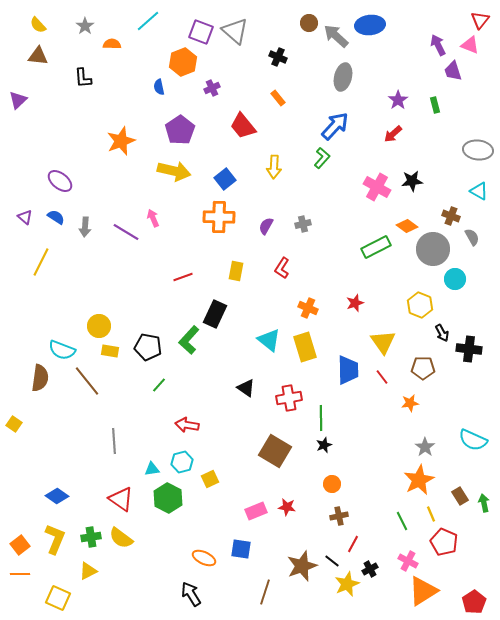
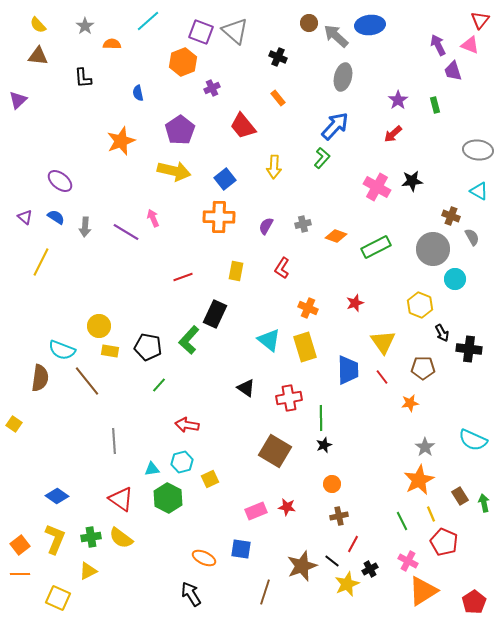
blue semicircle at (159, 87): moved 21 px left, 6 px down
orange diamond at (407, 226): moved 71 px left, 10 px down; rotated 15 degrees counterclockwise
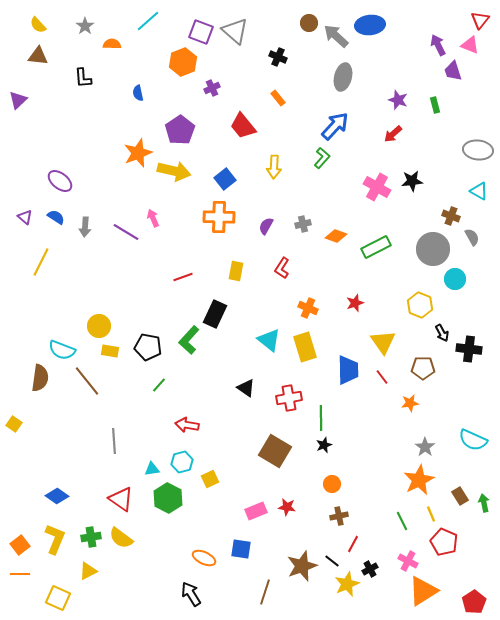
purple star at (398, 100): rotated 18 degrees counterclockwise
orange star at (121, 141): moved 17 px right, 12 px down
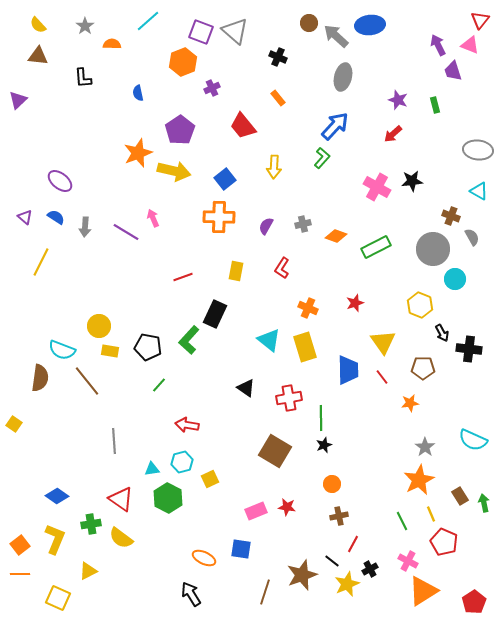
green cross at (91, 537): moved 13 px up
brown star at (302, 566): moved 9 px down
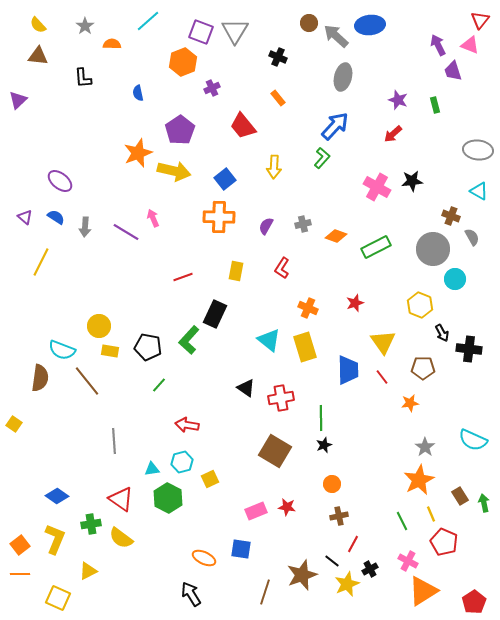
gray triangle at (235, 31): rotated 20 degrees clockwise
red cross at (289, 398): moved 8 px left
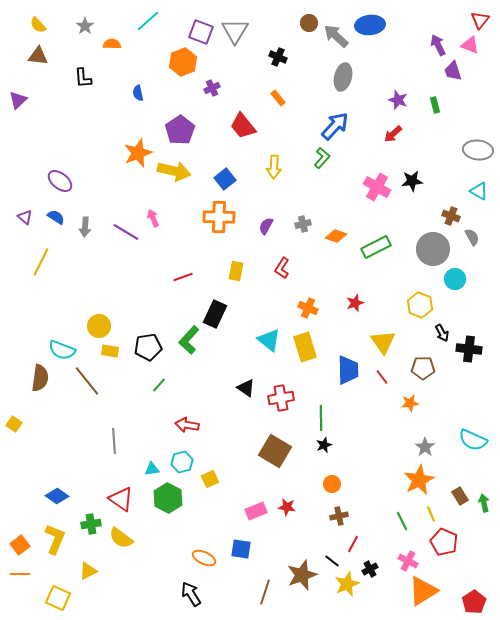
black pentagon at (148, 347): rotated 20 degrees counterclockwise
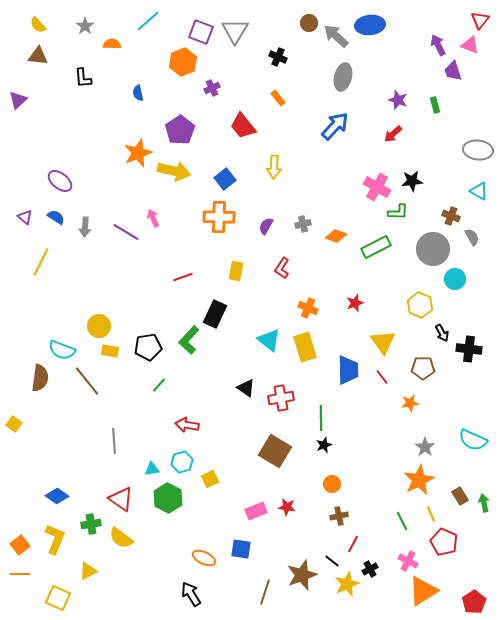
green L-shape at (322, 158): moved 76 px right, 54 px down; rotated 50 degrees clockwise
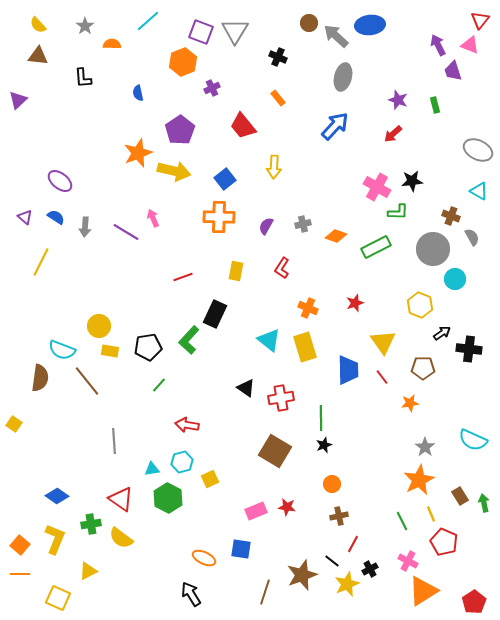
gray ellipse at (478, 150): rotated 20 degrees clockwise
black arrow at (442, 333): rotated 96 degrees counterclockwise
orange square at (20, 545): rotated 12 degrees counterclockwise
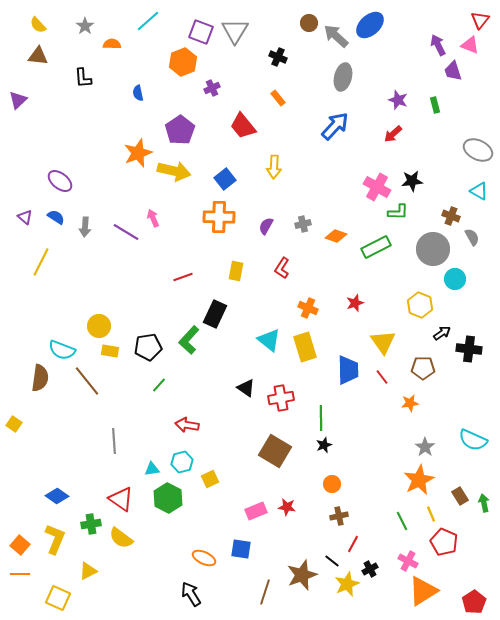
blue ellipse at (370, 25): rotated 36 degrees counterclockwise
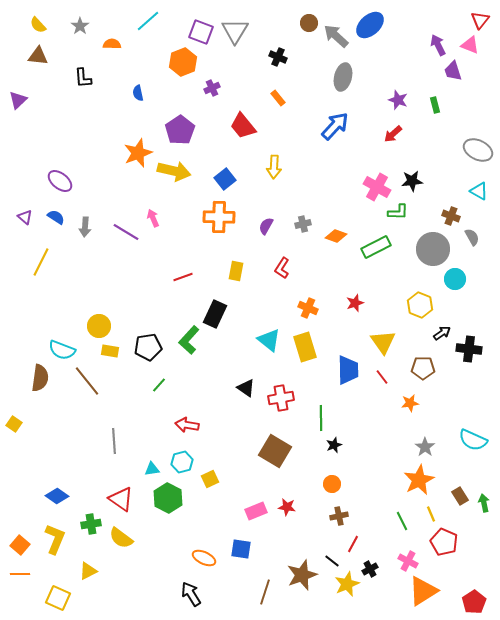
gray star at (85, 26): moved 5 px left
black star at (324, 445): moved 10 px right
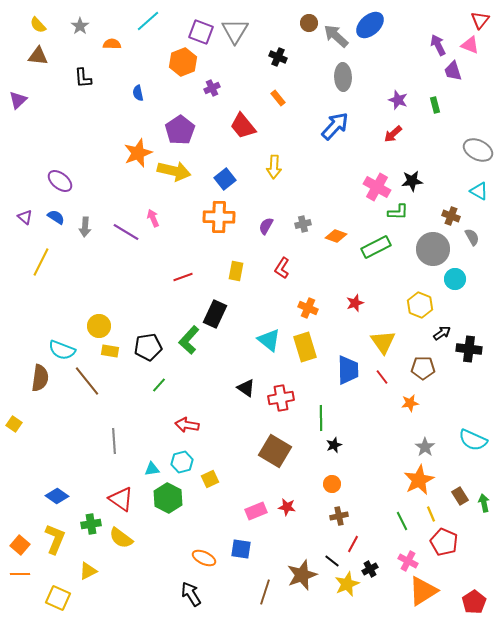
gray ellipse at (343, 77): rotated 16 degrees counterclockwise
